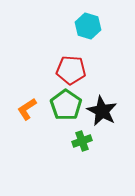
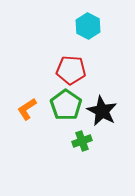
cyan hexagon: rotated 10 degrees clockwise
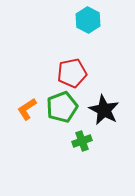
cyan hexagon: moved 6 px up
red pentagon: moved 1 px right, 3 px down; rotated 16 degrees counterclockwise
green pentagon: moved 4 px left, 2 px down; rotated 16 degrees clockwise
black star: moved 2 px right, 1 px up
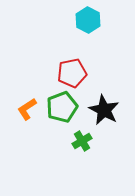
green cross: rotated 12 degrees counterclockwise
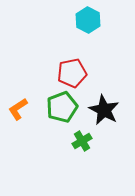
orange L-shape: moved 9 px left
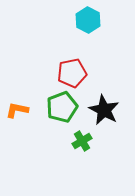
orange L-shape: moved 1 px left, 1 px down; rotated 45 degrees clockwise
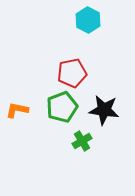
black star: rotated 20 degrees counterclockwise
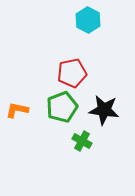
green cross: rotated 30 degrees counterclockwise
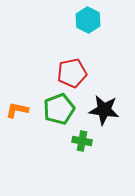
green pentagon: moved 3 px left, 2 px down
green cross: rotated 18 degrees counterclockwise
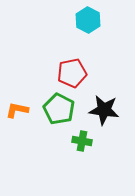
green pentagon: rotated 24 degrees counterclockwise
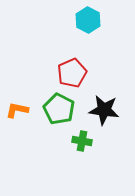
red pentagon: rotated 12 degrees counterclockwise
